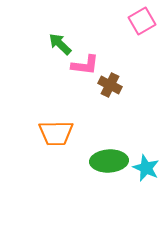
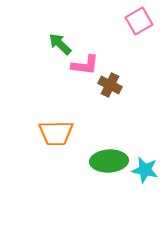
pink square: moved 3 px left
cyan star: moved 1 px left, 2 px down; rotated 12 degrees counterclockwise
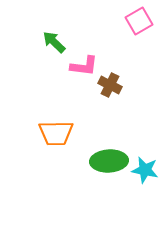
green arrow: moved 6 px left, 2 px up
pink L-shape: moved 1 px left, 1 px down
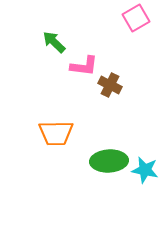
pink square: moved 3 px left, 3 px up
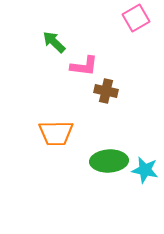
brown cross: moved 4 px left, 6 px down; rotated 15 degrees counterclockwise
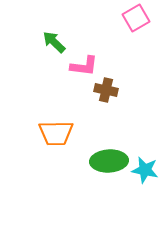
brown cross: moved 1 px up
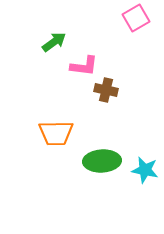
green arrow: rotated 100 degrees clockwise
green ellipse: moved 7 px left
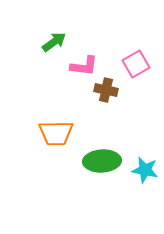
pink square: moved 46 px down
